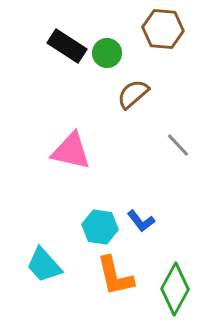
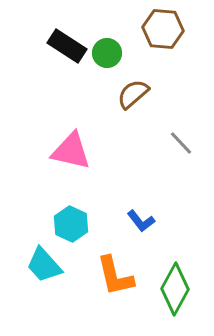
gray line: moved 3 px right, 2 px up
cyan hexagon: moved 29 px left, 3 px up; rotated 16 degrees clockwise
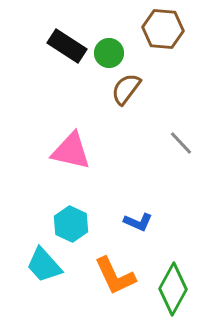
green circle: moved 2 px right
brown semicircle: moved 7 px left, 5 px up; rotated 12 degrees counterclockwise
blue L-shape: moved 3 px left, 1 px down; rotated 28 degrees counterclockwise
orange L-shape: rotated 12 degrees counterclockwise
green diamond: moved 2 px left
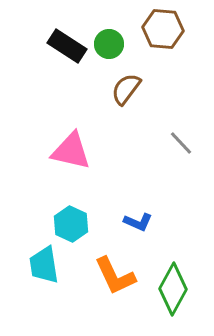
green circle: moved 9 px up
cyan trapezoid: rotated 33 degrees clockwise
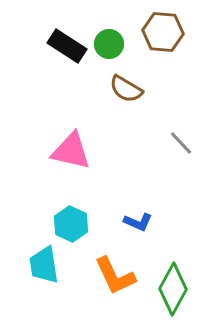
brown hexagon: moved 3 px down
brown semicircle: rotated 96 degrees counterclockwise
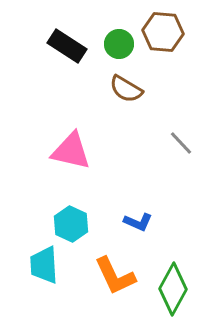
green circle: moved 10 px right
cyan trapezoid: rotated 6 degrees clockwise
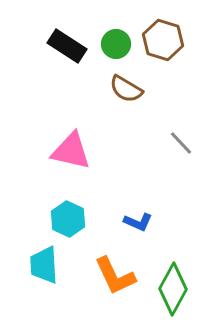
brown hexagon: moved 8 px down; rotated 12 degrees clockwise
green circle: moved 3 px left
cyan hexagon: moved 3 px left, 5 px up
